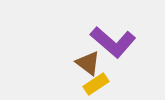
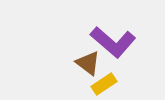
yellow rectangle: moved 8 px right
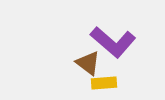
yellow rectangle: moved 1 px up; rotated 30 degrees clockwise
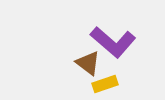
yellow rectangle: moved 1 px right, 1 px down; rotated 15 degrees counterclockwise
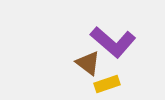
yellow rectangle: moved 2 px right
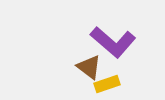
brown triangle: moved 1 px right, 4 px down
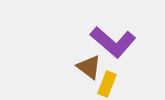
yellow rectangle: rotated 50 degrees counterclockwise
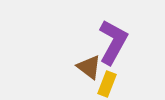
purple L-shape: rotated 102 degrees counterclockwise
